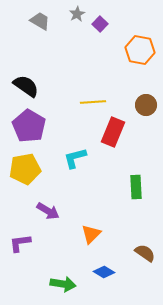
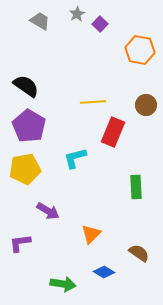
brown semicircle: moved 6 px left
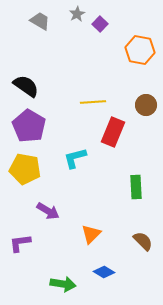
yellow pentagon: rotated 20 degrees clockwise
brown semicircle: moved 4 px right, 12 px up; rotated 10 degrees clockwise
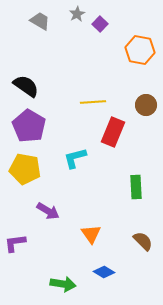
orange triangle: rotated 20 degrees counterclockwise
purple L-shape: moved 5 px left
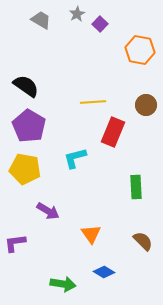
gray trapezoid: moved 1 px right, 1 px up
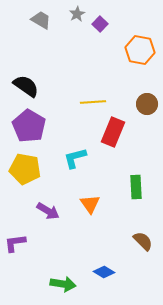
brown circle: moved 1 px right, 1 px up
orange triangle: moved 1 px left, 30 px up
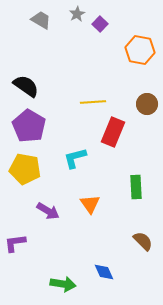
blue diamond: rotated 35 degrees clockwise
